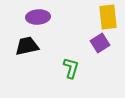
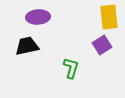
yellow rectangle: moved 1 px right
purple square: moved 2 px right, 2 px down
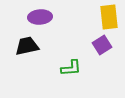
purple ellipse: moved 2 px right
green L-shape: rotated 70 degrees clockwise
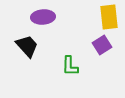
purple ellipse: moved 3 px right
black trapezoid: rotated 60 degrees clockwise
green L-shape: moved 1 px left, 2 px up; rotated 95 degrees clockwise
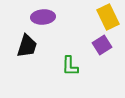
yellow rectangle: moved 1 px left; rotated 20 degrees counterclockwise
black trapezoid: rotated 60 degrees clockwise
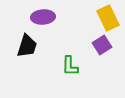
yellow rectangle: moved 1 px down
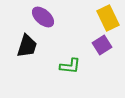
purple ellipse: rotated 45 degrees clockwise
green L-shape: rotated 85 degrees counterclockwise
